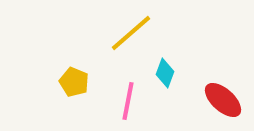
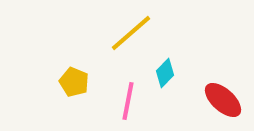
cyan diamond: rotated 24 degrees clockwise
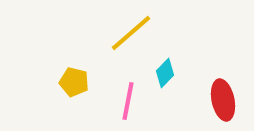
yellow pentagon: rotated 8 degrees counterclockwise
red ellipse: rotated 36 degrees clockwise
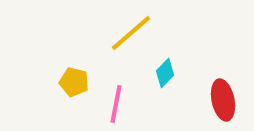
pink line: moved 12 px left, 3 px down
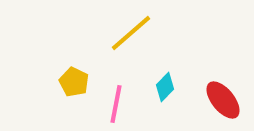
cyan diamond: moved 14 px down
yellow pentagon: rotated 12 degrees clockwise
red ellipse: rotated 27 degrees counterclockwise
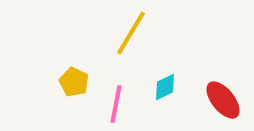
yellow line: rotated 18 degrees counterclockwise
cyan diamond: rotated 20 degrees clockwise
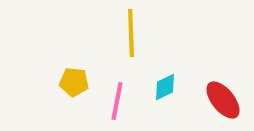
yellow line: rotated 33 degrees counterclockwise
yellow pentagon: rotated 20 degrees counterclockwise
pink line: moved 1 px right, 3 px up
